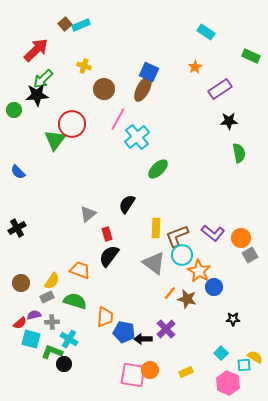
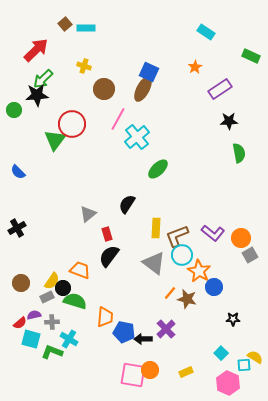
cyan rectangle at (81, 25): moved 5 px right, 3 px down; rotated 24 degrees clockwise
black circle at (64, 364): moved 1 px left, 76 px up
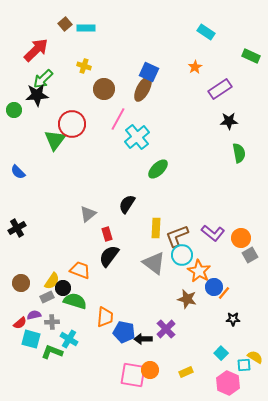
orange line at (170, 293): moved 54 px right
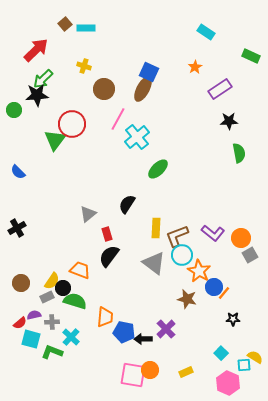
cyan cross at (69, 339): moved 2 px right, 2 px up; rotated 12 degrees clockwise
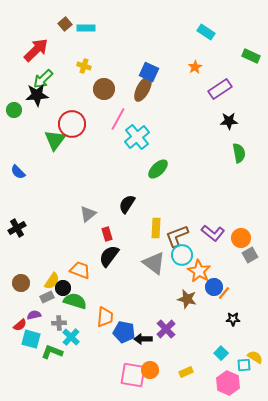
gray cross at (52, 322): moved 7 px right, 1 px down
red semicircle at (20, 323): moved 2 px down
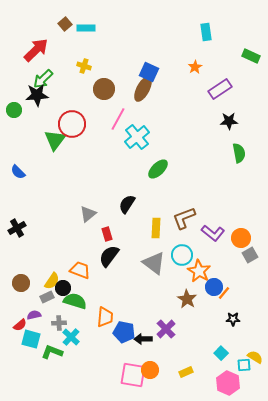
cyan rectangle at (206, 32): rotated 48 degrees clockwise
brown L-shape at (177, 236): moved 7 px right, 18 px up
brown star at (187, 299): rotated 18 degrees clockwise
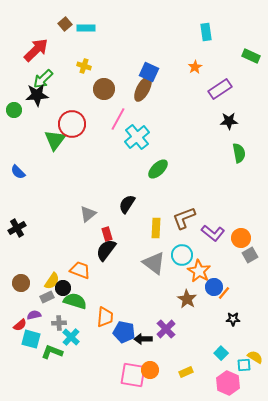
black semicircle at (109, 256): moved 3 px left, 6 px up
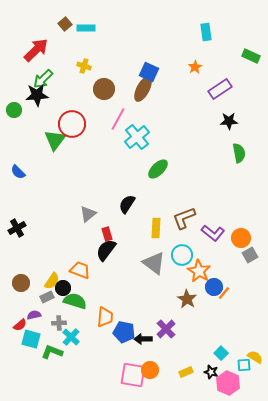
black star at (233, 319): moved 22 px left, 53 px down; rotated 16 degrees clockwise
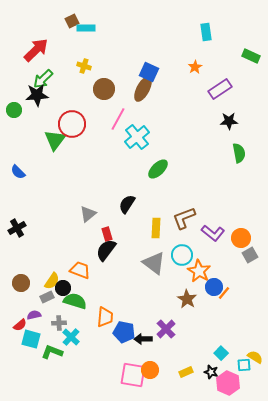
brown square at (65, 24): moved 7 px right, 3 px up; rotated 16 degrees clockwise
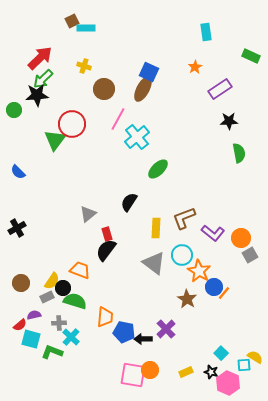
red arrow at (36, 50): moved 4 px right, 8 px down
black semicircle at (127, 204): moved 2 px right, 2 px up
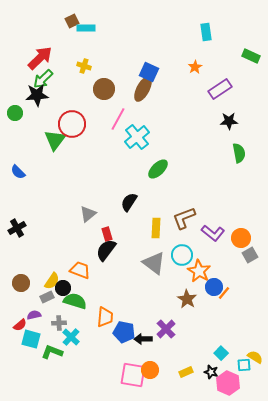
green circle at (14, 110): moved 1 px right, 3 px down
